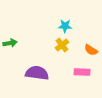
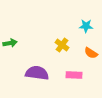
cyan star: moved 21 px right
yellow cross: rotated 16 degrees counterclockwise
orange semicircle: moved 3 px down
pink rectangle: moved 8 px left, 3 px down
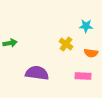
yellow cross: moved 4 px right, 1 px up
orange semicircle: rotated 24 degrees counterclockwise
pink rectangle: moved 9 px right, 1 px down
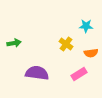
green arrow: moved 4 px right
orange semicircle: rotated 16 degrees counterclockwise
pink rectangle: moved 4 px left, 2 px up; rotated 35 degrees counterclockwise
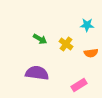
cyan star: moved 1 px right, 1 px up
green arrow: moved 26 px right, 4 px up; rotated 40 degrees clockwise
pink rectangle: moved 11 px down
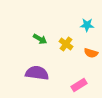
orange semicircle: rotated 24 degrees clockwise
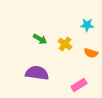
yellow cross: moved 1 px left
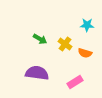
orange semicircle: moved 6 px left
pink rectangle: moved 4 px left, 3 px up
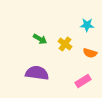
orange semicircle: moved 5 px right
pink rectangle: moved 8 px right, 1 px up
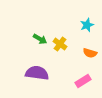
cyan star: rotated 24 degrees counterclockwise
yellow cross: moved 5 px left
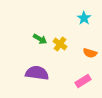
cyan star: moved 3 px left, 7 px up; rotated 16 degrees counterclockwise
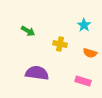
cyan star: moved 7 px down
green arrow: moved 12 px left, 8 px up
yellow cross: rotated 24 degrees counterclockwise
pink rectangle: rotated 49 degrees clockwise
